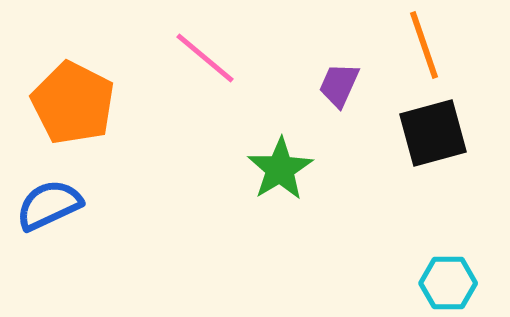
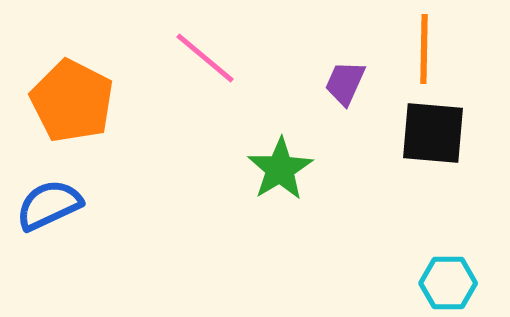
orange line: moved 4 px down; rotated 20 degrees clockwise
purple trapezoid: moved 6 px right, 2 px up
orange pentagon: moved 1 px left, 2 px up
black square: rotated 20 degrees clockwise
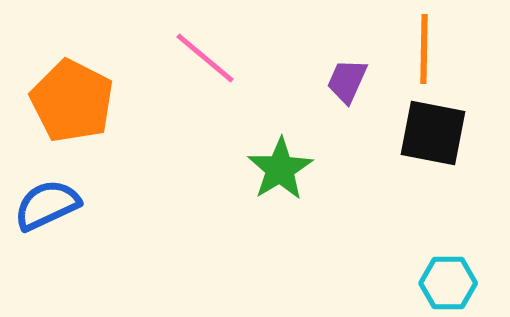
purple trapezoid: moved 2 px right, 2 px up
black square: rotated 6 degrees clockwise
blue semicircle: moved 2 px left
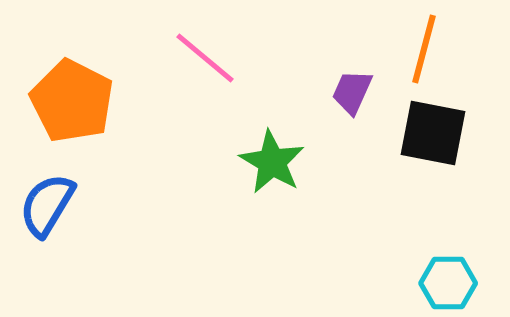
orange line: rotated 14 degrees clockwise
purple trapezoid: moved 5 px right, 11 px down
green star: moved 8 px left, 7 px up; rotated 10 degrees counterclockwise
blue semicircle: rotated 34 degrees counterclockwise
